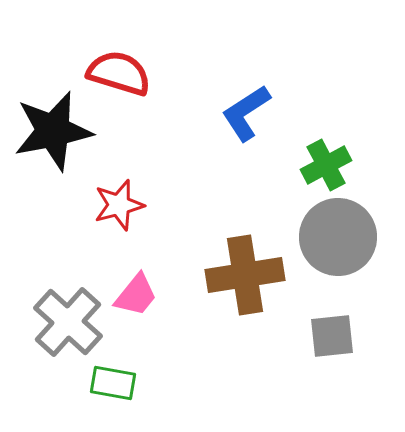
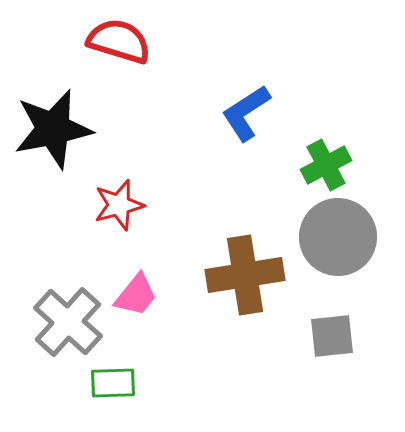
red semicircle: moved 32 px up
black star: moved 2 px up
green rectangle: rotated 12 degrees counterclockwise
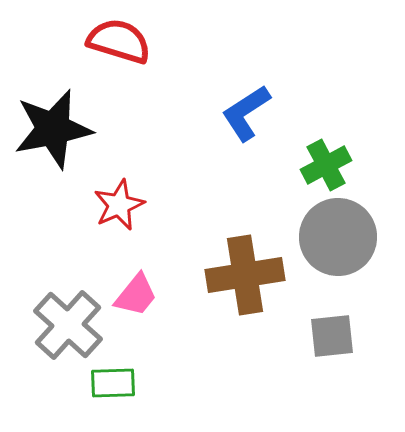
red star: rotated 9 degrees counterclockwise
gray cross: moved 3 px down
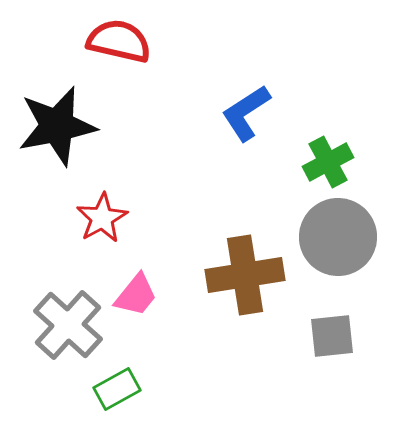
red semicircle: rotated 4 degrees counterclockwise
black star: moved 4 px right, 3 px up
green cross: moved 2 px right, 3 px up
red star: moved 17 px left, 13 px down; rotated 6 degrees counterclockwise
green rectangle: moved 4 px right, 6 px down; rotated 27 degrees counterclockwise
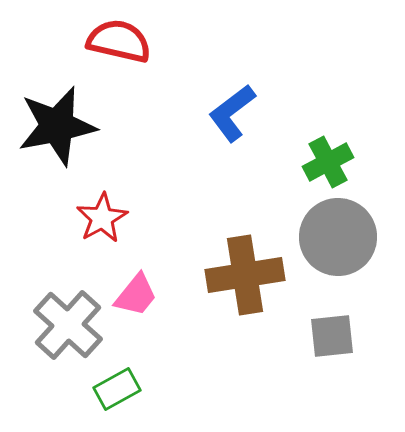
blue L-shape: moved 14 px left; rotated 4 degrees counterclockwise
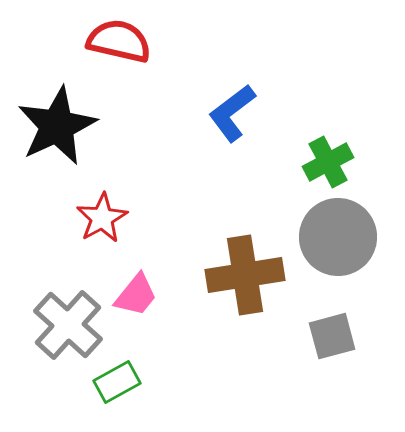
black star: rotated 14 degrees counterclockwise
gray square: rotated 9 degrees counterclockwise
green rectangle: moved 7 px up
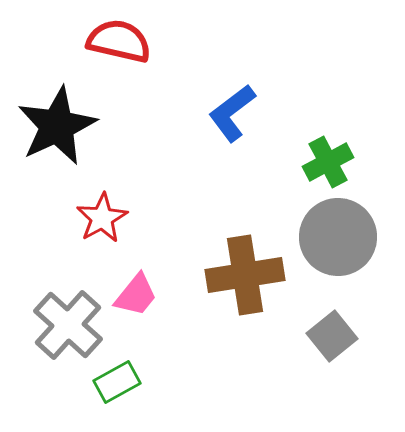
gray square: rotated 24 degrees counterclockwise
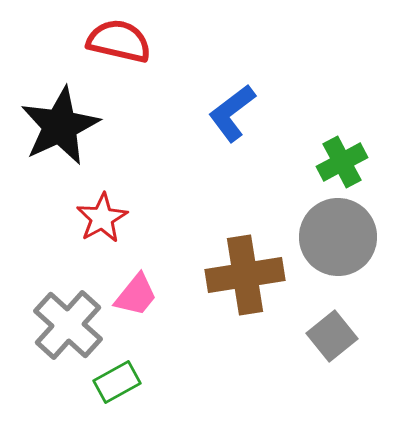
black star: moved 3 px right
green cross: moved 14 px right
